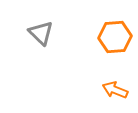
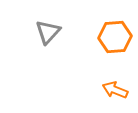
gray triangle: moved 7 px right, 1 px up; rotated 28 degrees clockwise
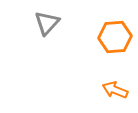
gray triangle: moved 1 px left, 9 px up
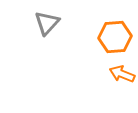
orange arrow: moved 7 px right, 16 px up
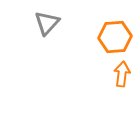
orange arrow: rotated 75 degrees clockwise
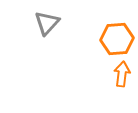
orange hexagon: moved 2 px right, 2 px down
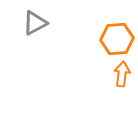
gray triangle: moved 12 px left; rotated 20 degrees clockwise
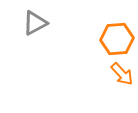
orange arrow: rotated 130 degrees clockwise
